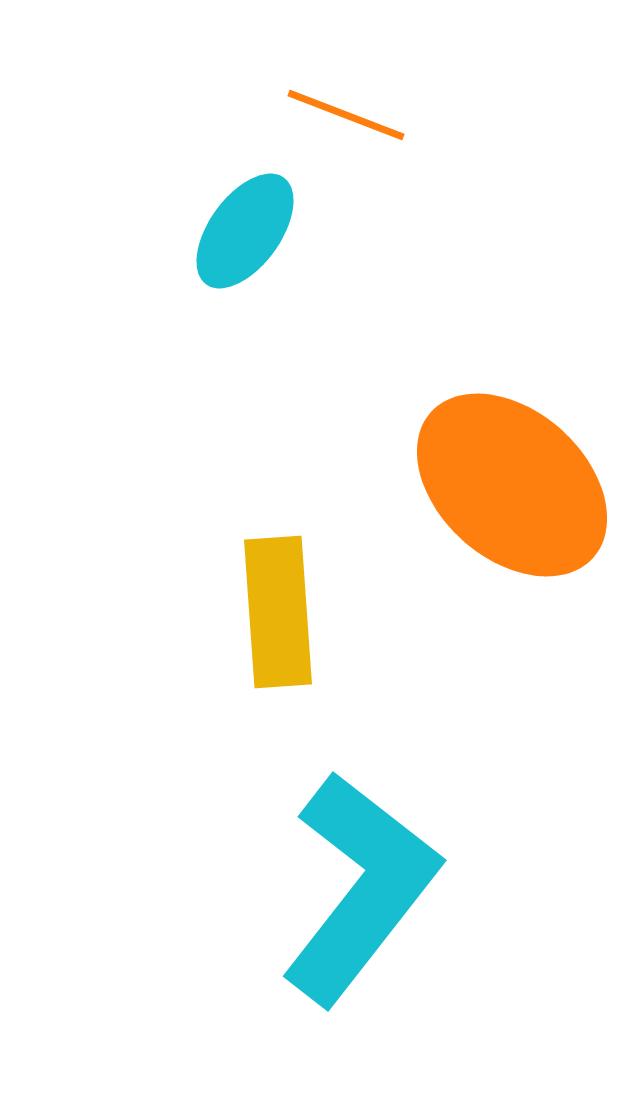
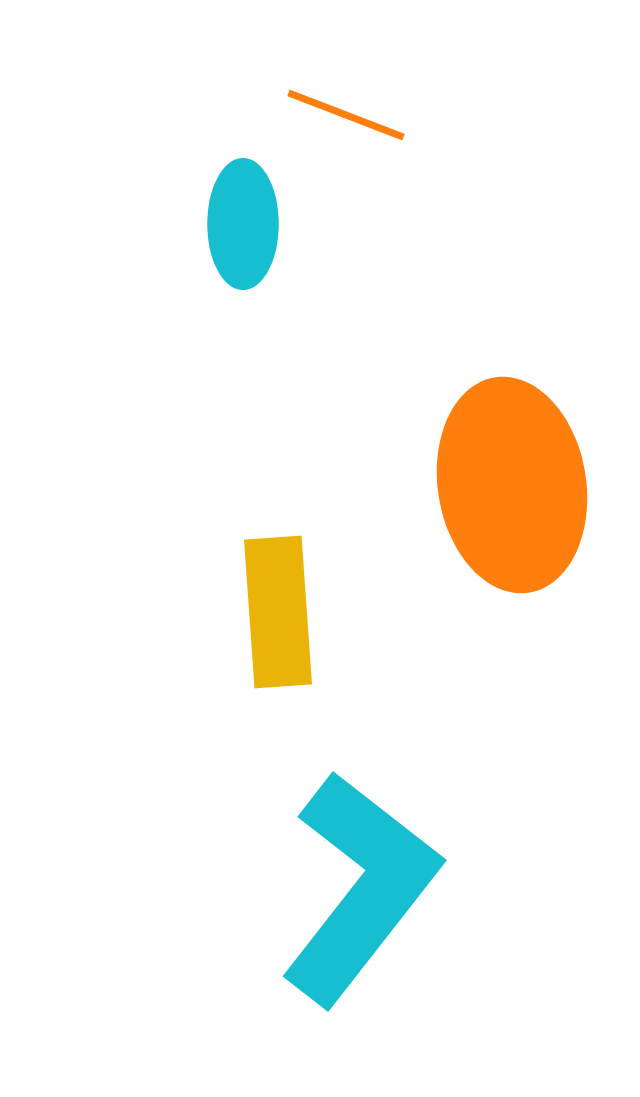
cyan ellipse: moved 2 px left, 7 px up; rotated 36 degrees counterclockwise
orange ellipse: rotated 39 degrees clockwise
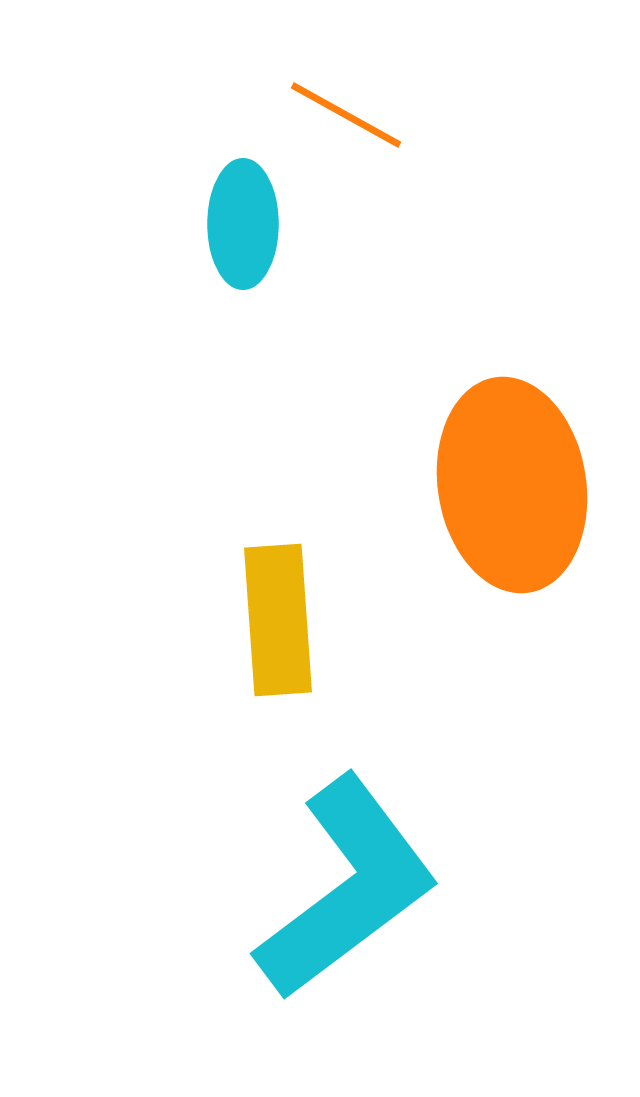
orange line: rotated 8 degrees clockwise
yellow rectangle: moved 8 px down
cyan L-shape: moved 13 px left; rotated 15 degrees clockwise
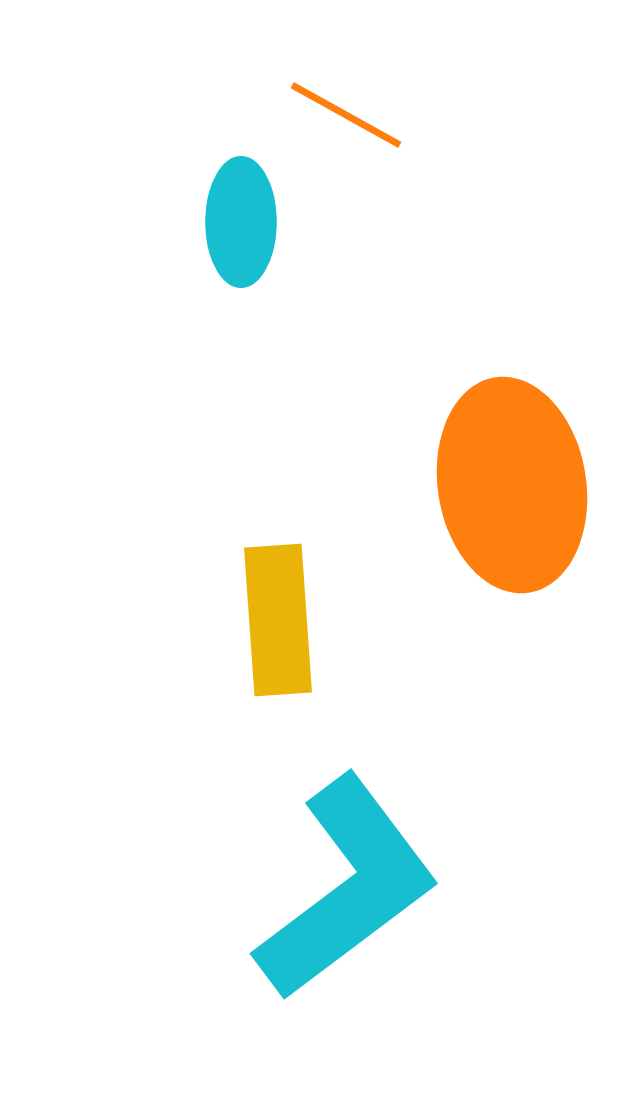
cyan ellipse: moved 2 px left, 2 px up
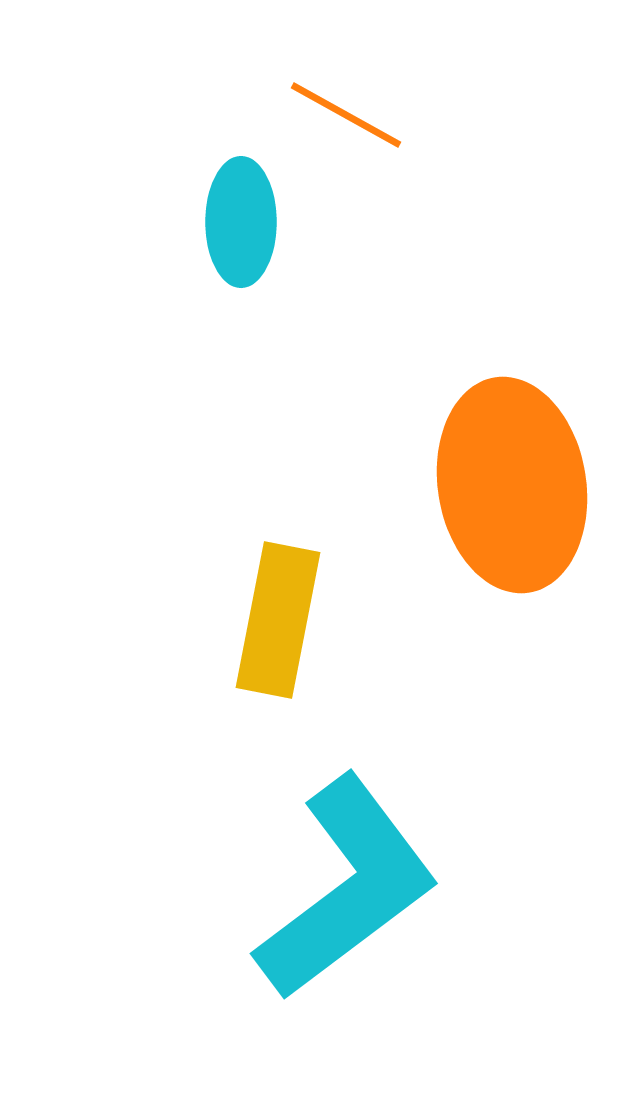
yellow rectangle: rotated 15 degrees clockwise
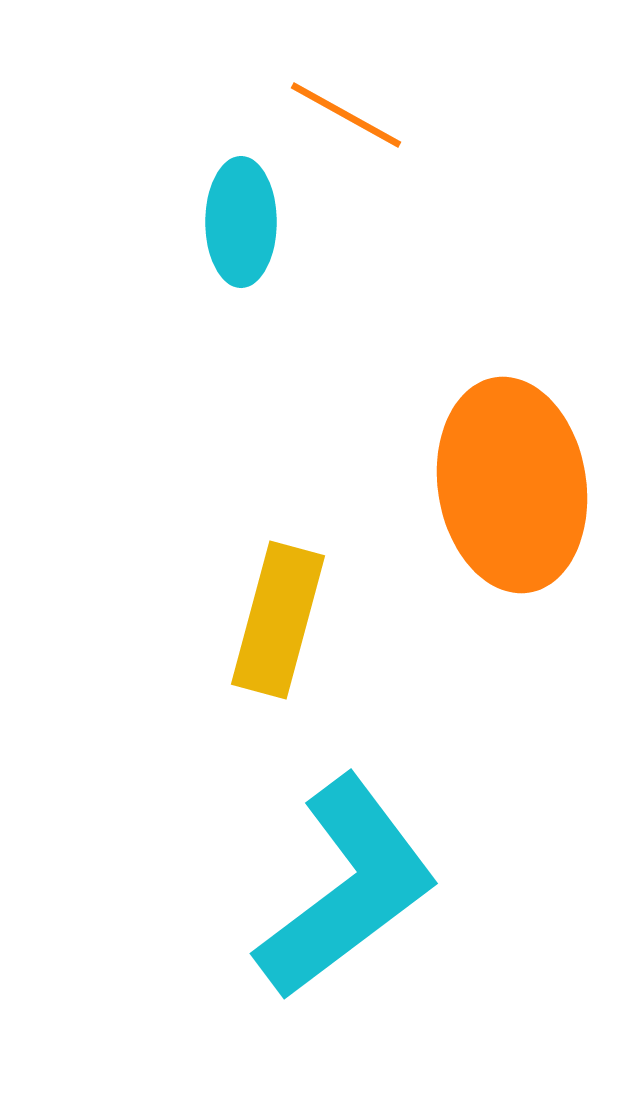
yellow rectangle: rotated 4 degrees clockwise
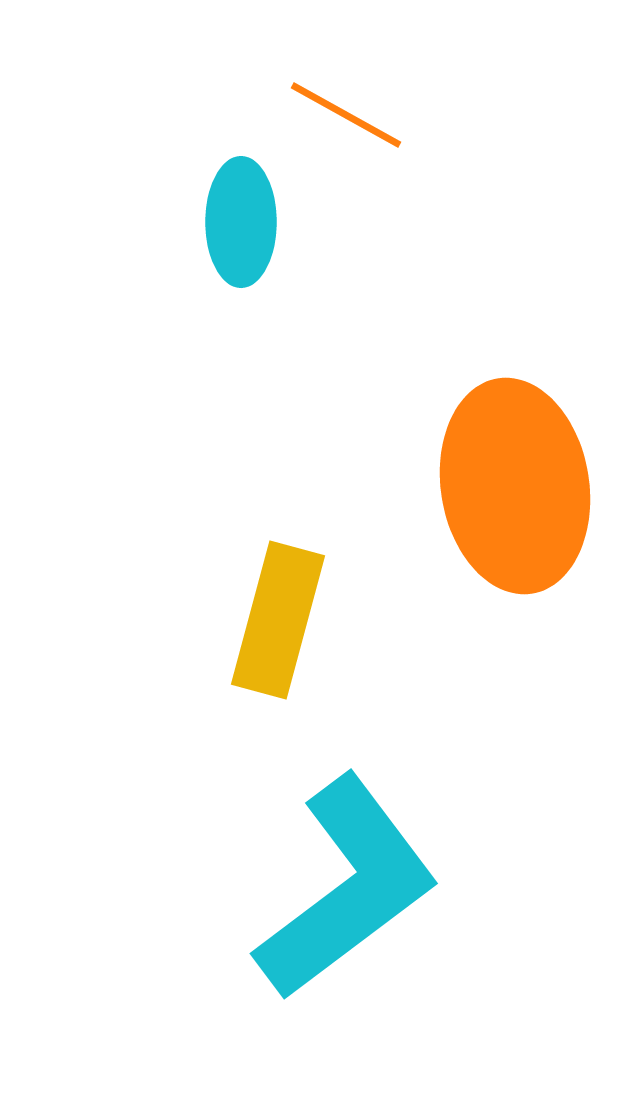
orange ellipse: moved 3 px right, 1 px down
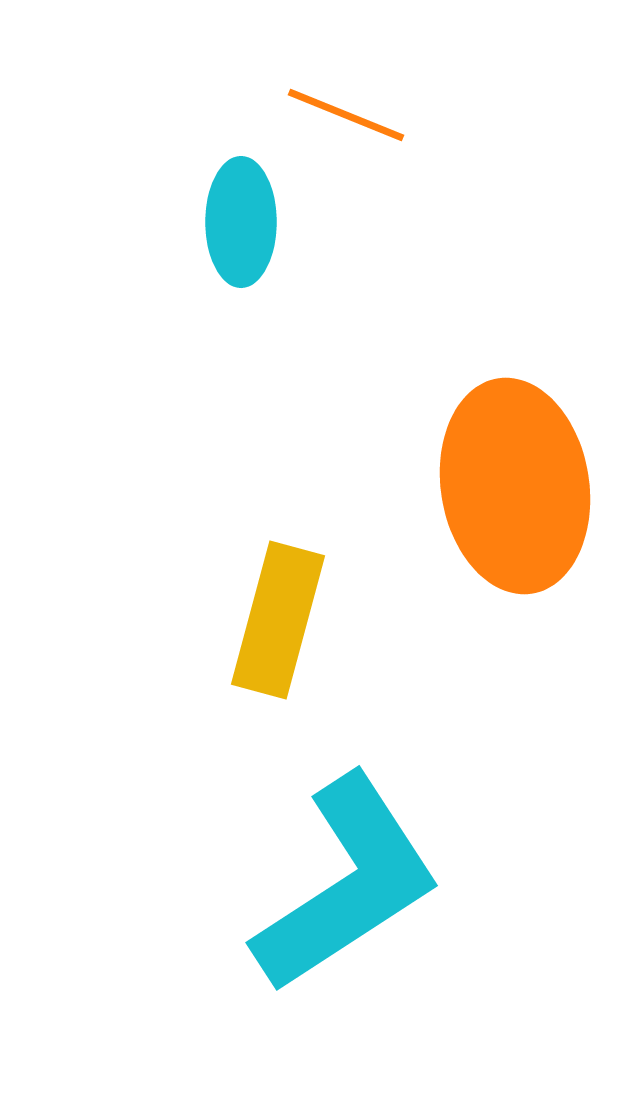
orange line: rotated 7 degrees counterclockwise
cyan L-shape: moved 4 px up; rotated 4 degrees clockwise
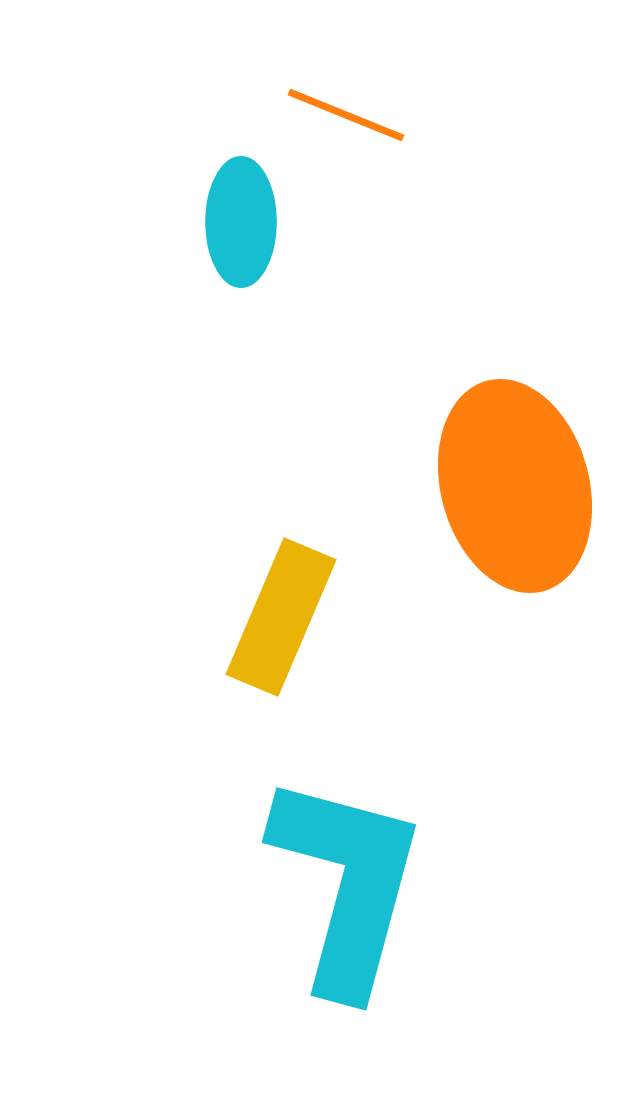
orange ellipse: rotated 6 degrees counterclockwise
yellow rectangle: moved 3 px right, 3 px up; rotated 8 degrees clockwise
cyan L-shape: rotated 42 degrees counterclockwise
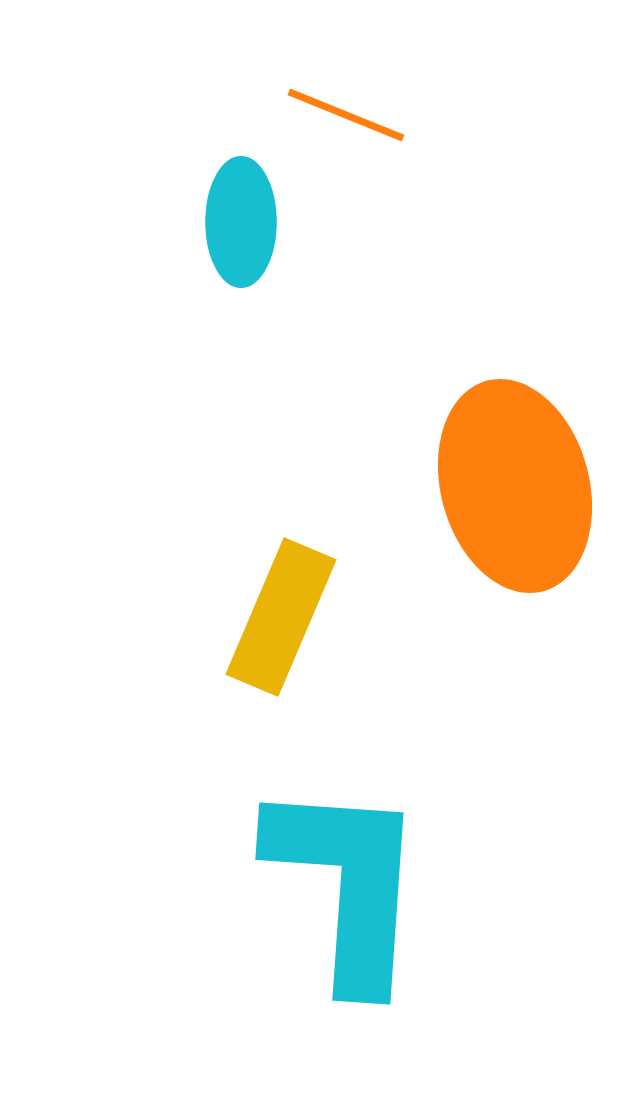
cyan L-shape: rotated 11 degrees counterclockwise
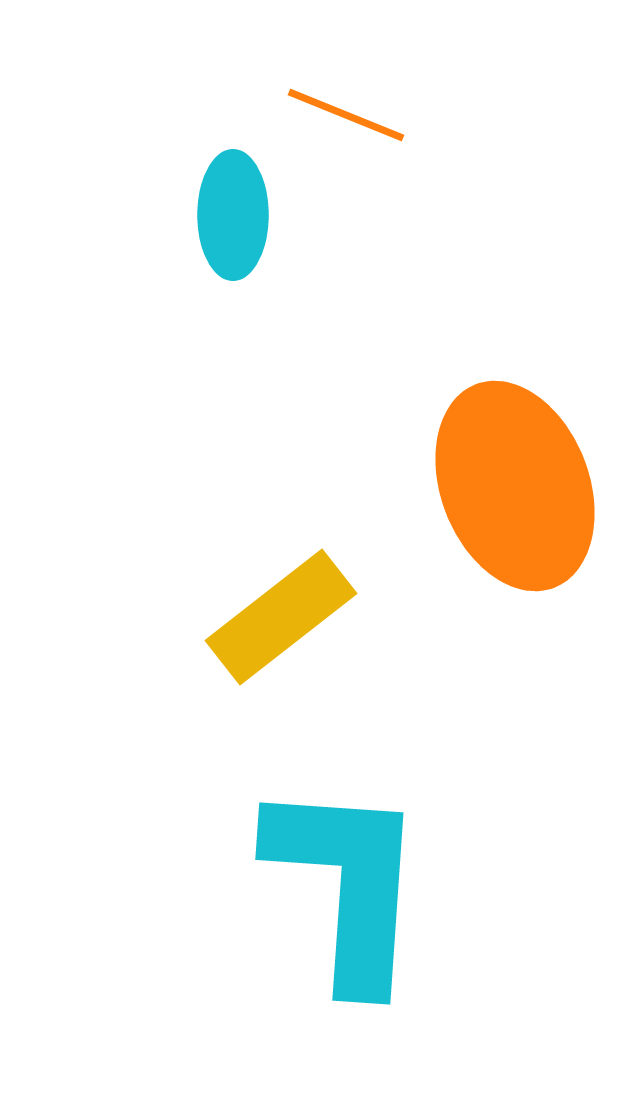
cyan ellipse: moved 8 px left, 7 px up
orange ellipse: rotated 6 degrees counterclockwise
yellow rectangle: rotated 29 degrees clockwise
